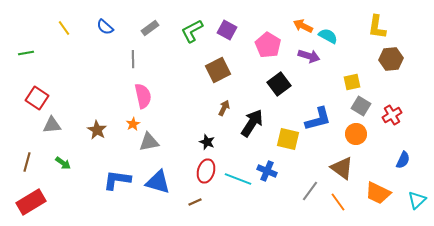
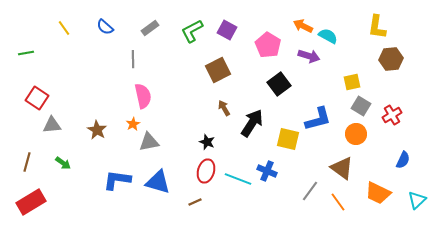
brown arrow at (224, 108): rotated 56 degrees counterclockwise
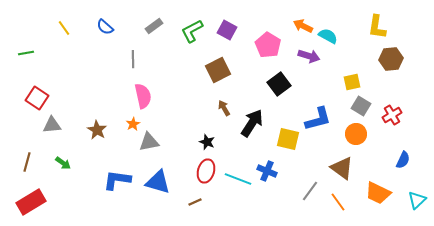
gray rectangle at (150, 28): moved 4 px right, 2 px up
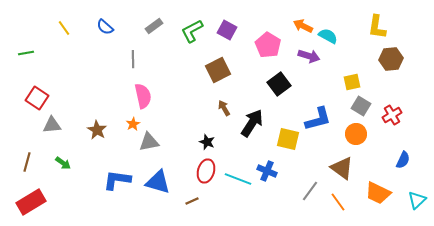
brown line at (195, 202): moved 3 px left, 1 px up
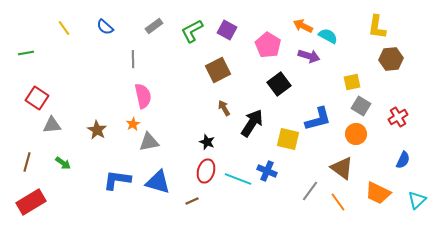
red cross at (392, 115): moved 6 px right, 2 px down
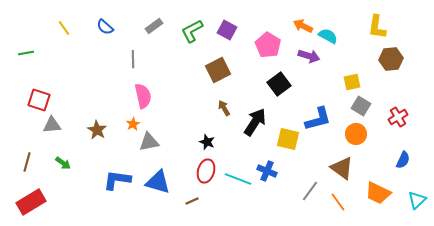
red square at (37, 98): moved 2 px right, 2 px down; rotated 15 degrees counterclockwise
black arrow at (252, 123): moved 3 px right, 1 px up
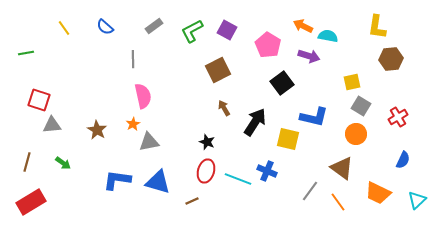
cyan semicircle at (328, 36): rotated 18 degrees counterclockwise
black square at (279, 84): moved 3 px right, 1 px up
blue L-shape at (318, 119): moved 4 px left, 2 px up; rotated 28 degrees clockwise
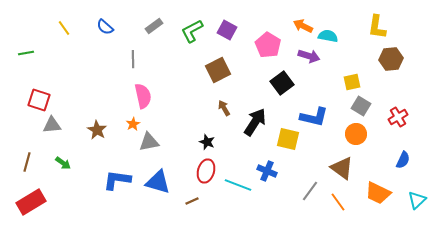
cyan line at (238, 179): moved 6 px down
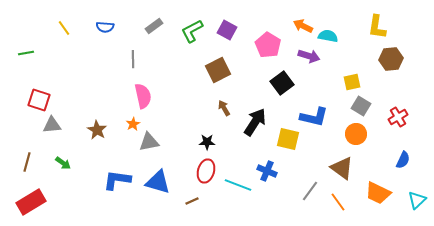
blue semicircle at (105, 27): rotated 36 degrees counterclockwise
black star at (207, 142): rotated 21 degrees counterclockwise
